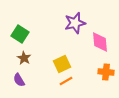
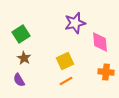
green square: moved 1 px right; rotated 24 degrees clockwise
yellow square: moved 3 px right, 3 px up
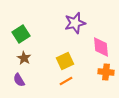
pink diamond: moved 1 px right, 5 px down
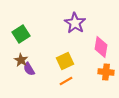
purple star: rotated 25 degrees counterclockwise
pink diamond: rotated 15 degrees clockwise
brown star: moved 3 px left, 2 px down
purple semicircle: moved 10 px right, 11 px up
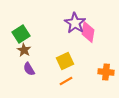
pink diamond: moved 13 px left, 15 px up
brown star: moved 3 px right, 10 px up
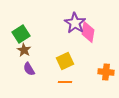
orange line: moved 1 px left, 1 px down; rotated 32 degrees clockwise
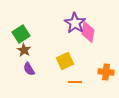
orange line: moved 10 px right
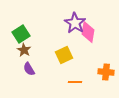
yellow square: moved 1 px left, 6 px up
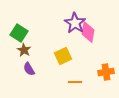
green square: moved 2 px left, 1 px up; rotated 24 degrees counterclockwise
yellow square: moved 1 px left, 1 px down
orange cross: rotated 14 degrees counterclockwise
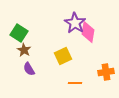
orange line: moved 1 px down
